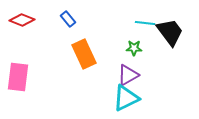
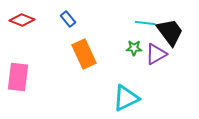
purple triangle: moved 28 px right, 21 px up
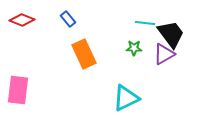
black trapezoid: moved 1 px right, 2 px down
purple triangle: moved 8 px right
pink rectangle: moved 13 px down
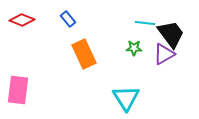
cyan triangle: rotated 36 degrees counterclockwise
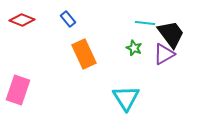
green star: rotated 21 degrees clockwise
pink rectangle: rotated 12 degrees clockwise
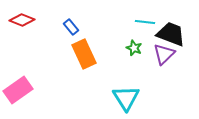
blue rectangle: moved 3 px right, 8 px down
cyan line: moved 1 px up
black trapezoid: rotated 32 degrees counterclockwise
purple triangle: rotated 15 degrees counterclockwise
pink rectangle: rotated 36 degrees clockwise
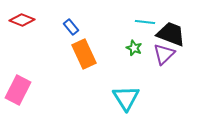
pink rectangle: rotated 28 degrees counterclockwise
